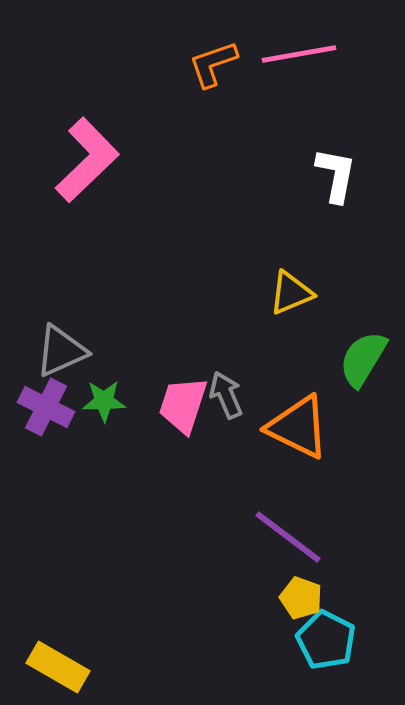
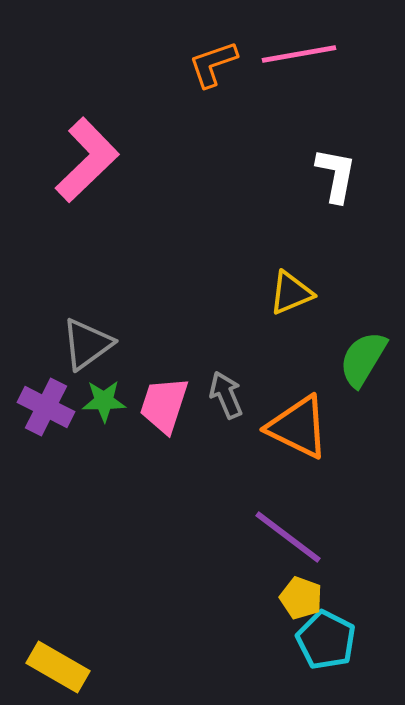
gray triangle: moved 26 px right, 7 px up; rotated 12 degrees counterclockwise
pink trapezoid: moved 19 px left
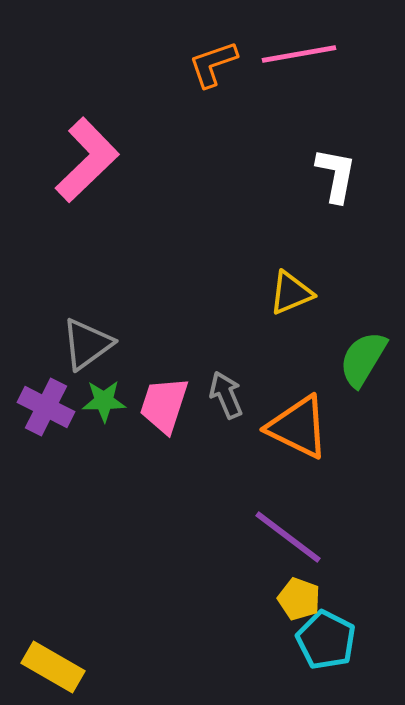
yellow pentagon: moved 2 px left, 1 px down
yellow rectangle: moved 5 px left
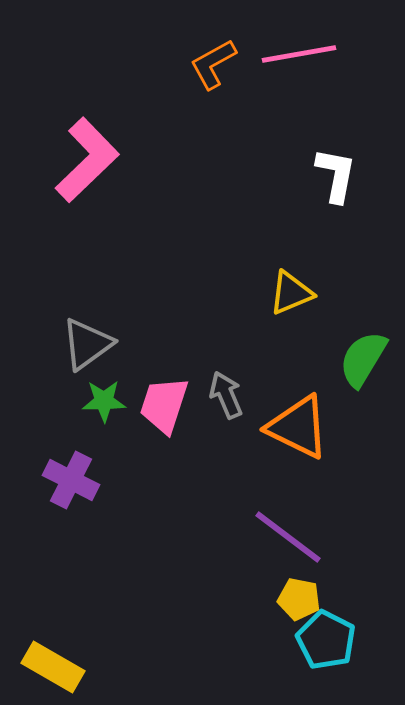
orange L-shape: rotated 10 degrees counterclockwise
purple cross: moved 25 px right, 73 px down
yellow pentagon: rotated 9 degrees counterclockwise
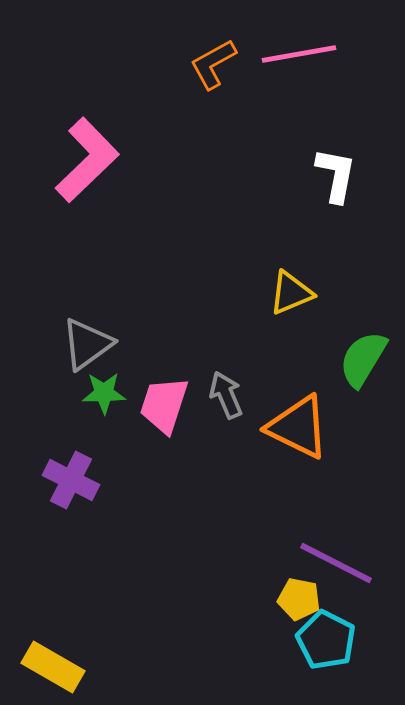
green star: moved 8 px up
purple line: moved 48 px right, 26 px down; rotated 10 degrees counterclockwise
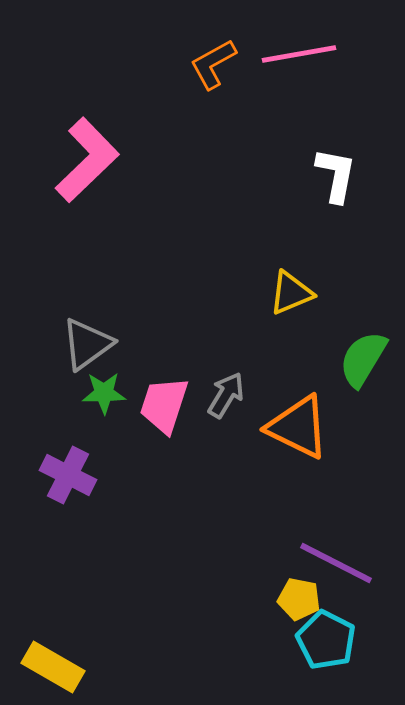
gray arrow: rotated 54 degrees clockwise
purple cross: moved 3 px left, 5 px up
